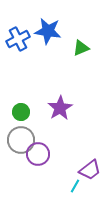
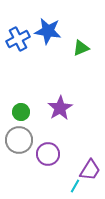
gray circle: moved 2 px left
purple circle: moved 10 px right
purple trapezoid: rotated 20 degrees counterclockwise
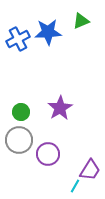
blue star: moved 1 px down; rotated 12 degrees counterclockwise
green triangle: moved 27 px up
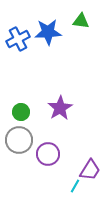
green triangle: rotated 30 degrees clockwise
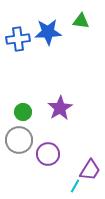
blue cross: rotated 20 degrees clockwise
green circle: moved 2 px right
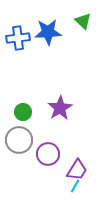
green triangle: moved 2 px right; rotated 36 degrees clockwise
blue cross: moved 1 px up
purple trapezoid: moved 13 px left
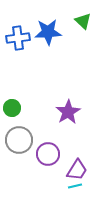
purple star: moved 8 px right, 4 px down
green circle: moved 11 px left, 4 px up
cyan line: rotated 48 degrees clockwise
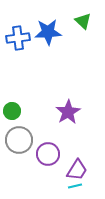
green circle: moved 3 px down
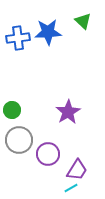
green circle: moved 1 px up
cyan line: moved 4 px left, 2 px down; rotated 16 degrees counterclockwise
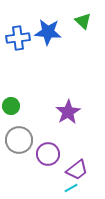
blue star: rotated 8 degrees clockwise
green circle: moved 1 px left, 4 px up
purple trapezoid: rotated 20 degrees clockwise
